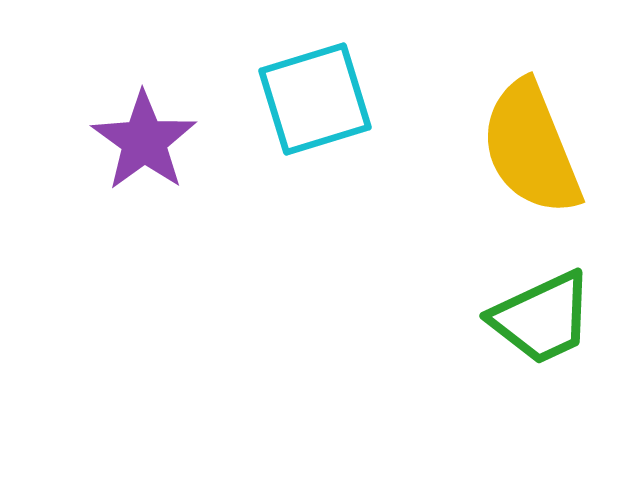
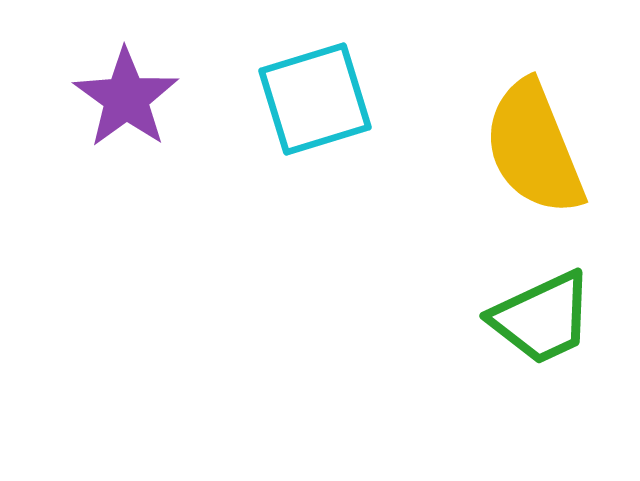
purple star: moved 18 px left, 43 px up
yellow semicircle: moved 3 px right
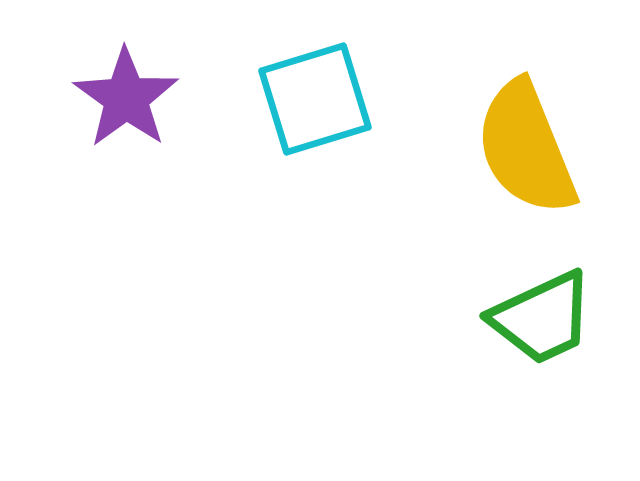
yellow semicircle: moved 8 px left
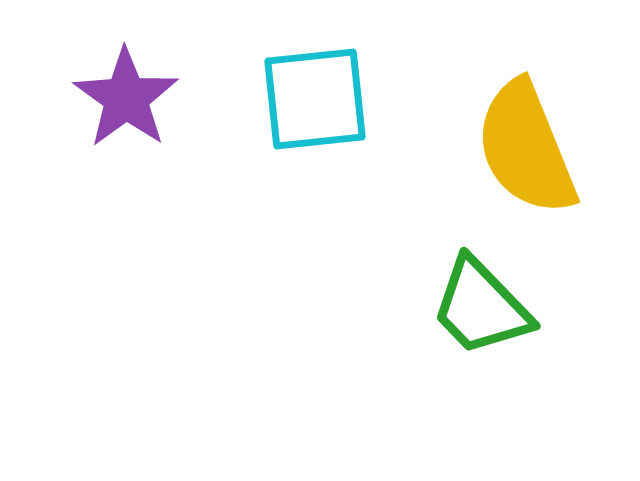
cyan square: rotated 11 degrees clockwise
green trapezoid: moved 61 px left, 11 px up; rotated 71 degrees clockwise
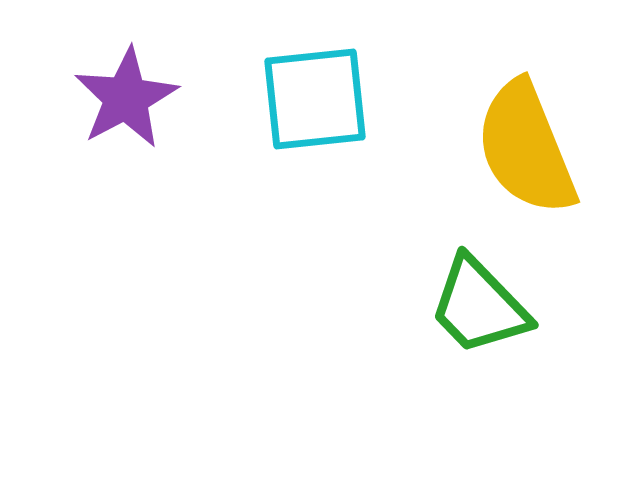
purple star: rotated 8 degrees clockwise
green trapezoid: moved 2 px left, 1 px up
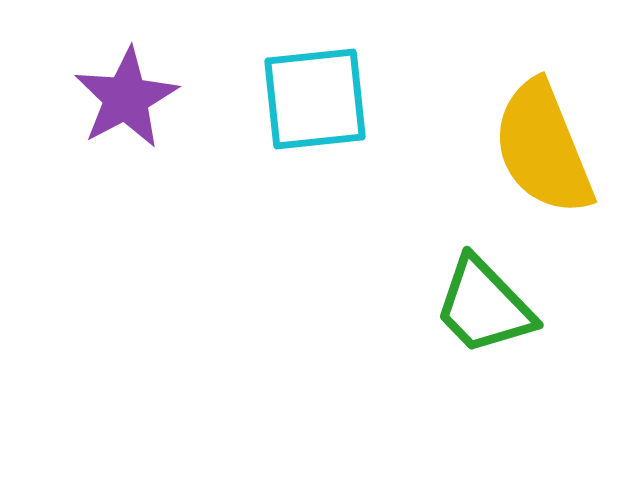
yellow semicircle: moved 17 px right
green trapezoid: moved 5 px right
